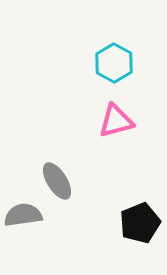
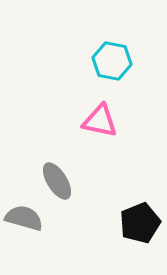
cyan hexagon: moved 2 px left, 2 px up; rotated 18 degrees counterclockwise
pink triangle: moved 16 px left; rotated 27 degrees clockwise
gray semicircle: moved 1 px right, 3 px down; rotated 24 degrees clockwise
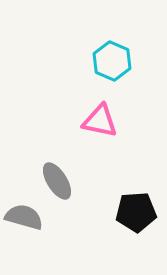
cyan hexagon: rotated 12 degrees clockwise
gray semicircle: moved 1 px up
black pentagon: moved 4 px left, 11 px up; rotated 18 degrees clockwise
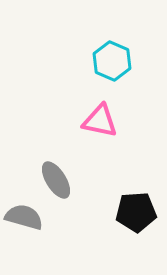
gray ellipse: moved 1 px left, 1 px up
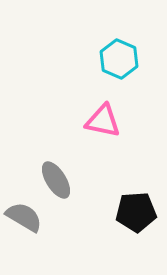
cyan hexagon: moved 7 px right, 2 px up
pink triangle: moved 3 px right
gray semicircle: rotated 15 degrees clockwise
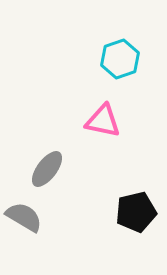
cyan hexagon: moved 1 px right; rotated 18 degrees clockwise
gray ellipse: moved 9 px left, 11 px up; rotated 69 degrees clockwise
black pentagon: rotated 9 degrees counterclockwise
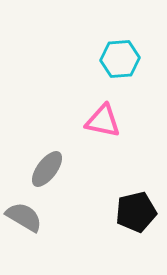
cyan hexagon: rotated 15 degrees clockwise
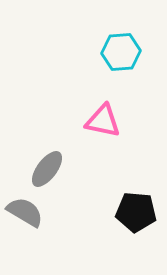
cyan hexagon: moved 1 px right, 7 px up
black pentagon: rotated 18 degrees clockwise
gray semicircle: moved 1 px right, 5 px up
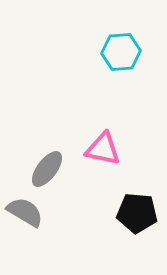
pink triangle: moved 28 px down
black pentagon: moved 1 px right, 1 px down
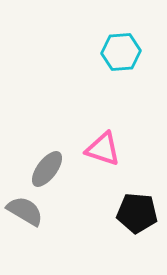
pink triangle: rotated 6 degrees clockwise
gray semicircle: moved 1 px up
